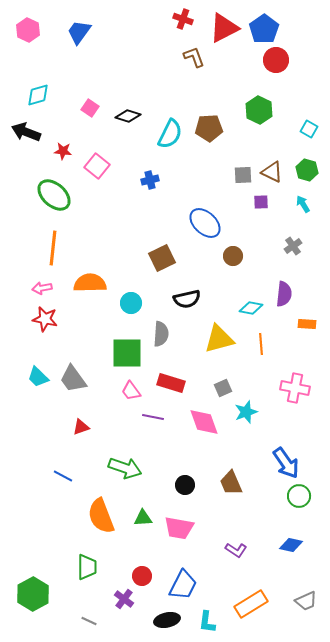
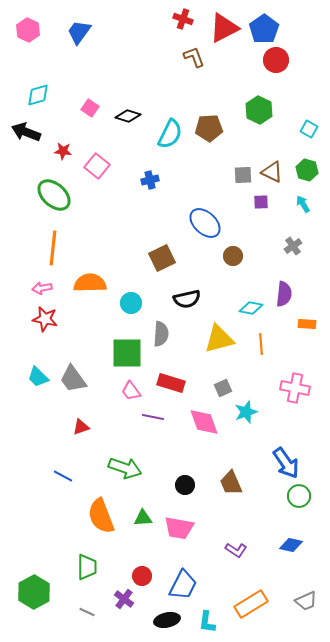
green hexagon at (33, 594): moved 1 px right, 2 px up
gray line at (89, 621): moved 2 px left, 9 px up
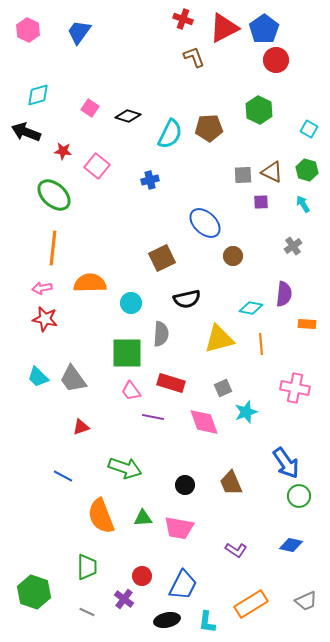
green hexagon at (34, 592): rotated 12 degrees counterclockwise
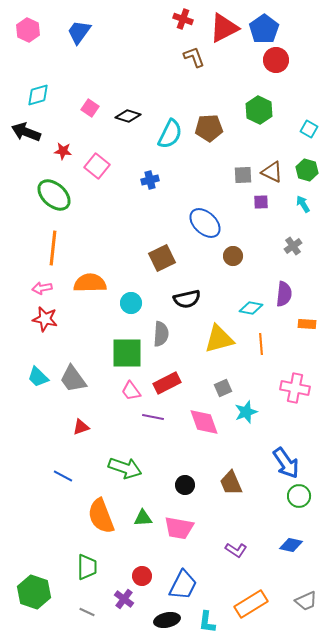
red rectangle at (171, 383): moved 4 px left; rotated 44 degrees counterclockwise
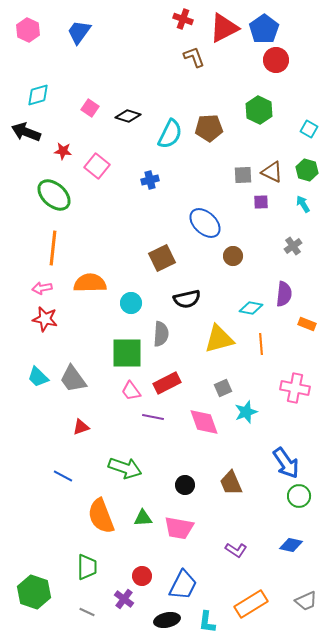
orange rectangle at (307, 324): rotated 18 degrees clockwise
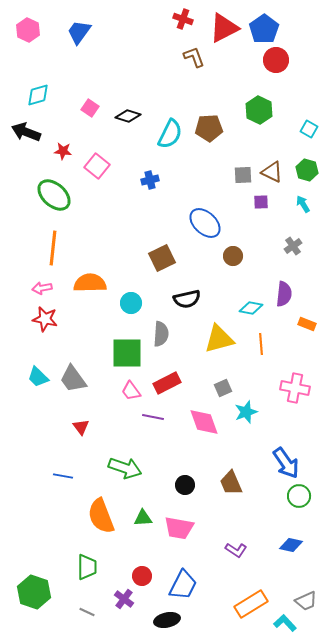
red triangle at (81, 427): rotated 48 degrees counterclockwise
blue line at (63, 476): rotated 18 degrees counterclockwise
cyan L-shape at (207, 622): moved 78 px right, 1 px down; rotated 130 degrees clockwise
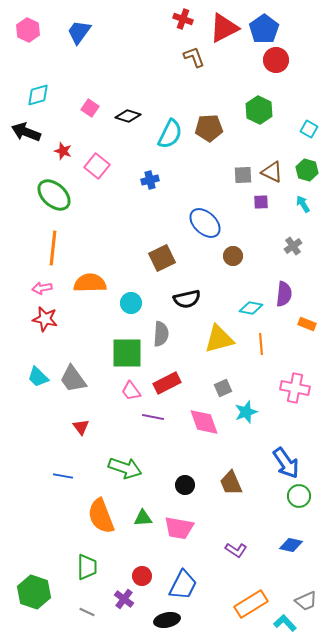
red star at (63, 151): rotated 12 degrees clockwise
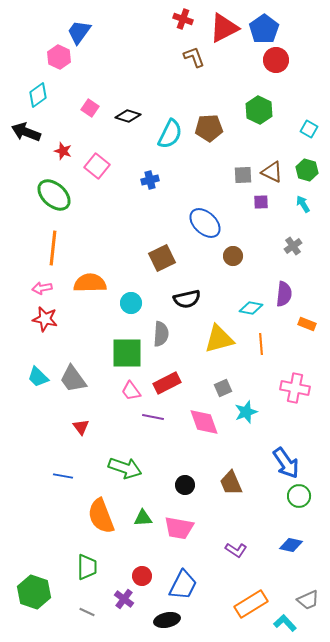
pink hexagon at (28, 30): moved 31 px right, 27 px down
cyan diamond at (38, 95): rotated 20 degrees counterclockwise
gray trapezoid at (306, 601): moved 2 px right, 1 px up
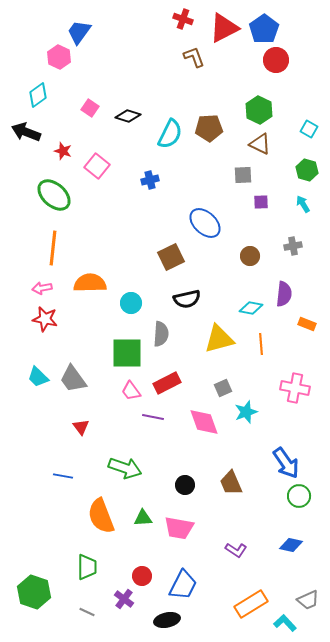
brown triangle at (272, 172): moved 12 px left, 28 px up
gray cross at (293, 246): rotated 24 degrees clockwise
brown circle at (233, 256): moved 17 px right
brown square at (162, 258): moved 9 px right, 1 px up
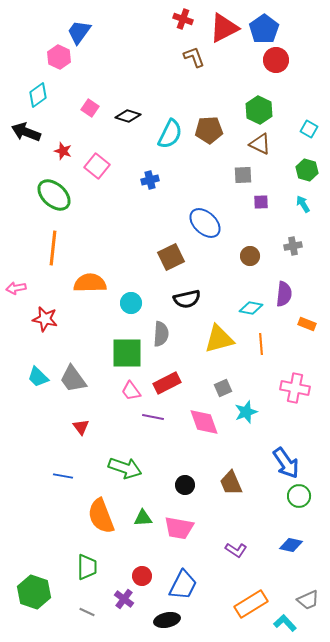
brown pentagon at (209, 128): moved 2 px down
pink arrow at (42, 288): moved 26 px left
